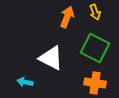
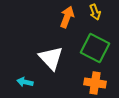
white triangle: rotated 20 degrees clockwise
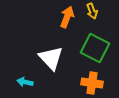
yellow arrow: moved 3 px left, 1 px up
orange cross: moved 3 px left
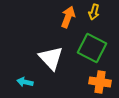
yellow arrow: moved 2 px right, 1 px down; rotated 35 degrees clockwise
orange arrow: moved 1 px right
green square: moved 3 px left
orange cross: moved 8 px right, 1 px up
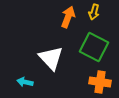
green square: moved 2 px right, 1 px up
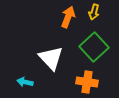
green square: rotated 20 degrees clockwise
orange cross: moved 13 px left
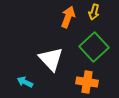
white triangle: moved 1 px down
cyan arrow: rotated 14 degrees clockwise
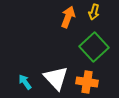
white triangle: moved 5 px right, 19 px down
cyan arrow: rotated 28 degrees clockwise
